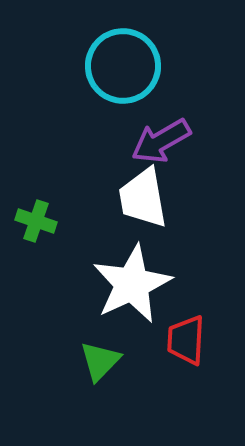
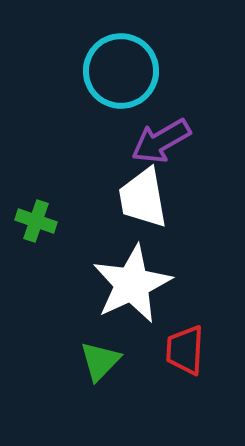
cyan circle: moved 2 px left, 5 px down
red trapezoid: moved 1 px left, 10 px down
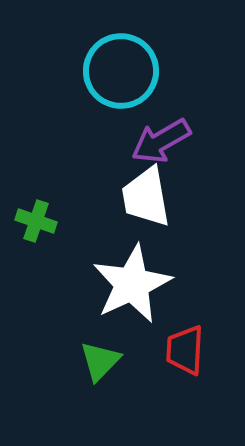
white trapezoid: moved 3 px right, 1 px up
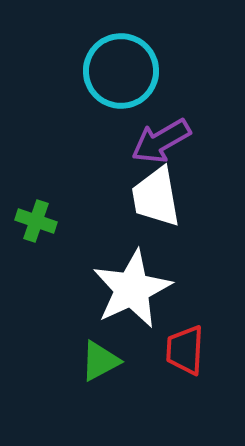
white trapezoid: moved 10 px right
white star: moved 5 px down
green triangle: rotated 18 degrees clockwise
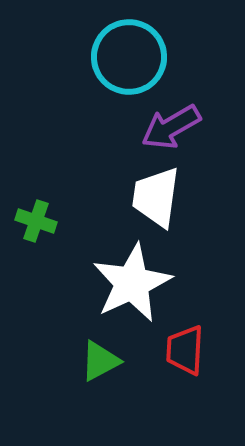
cyan circle: moved 8 px right, 14 px up
purple arrow: moved 10 px right, 14 px up
white trapezoid: rotated 18 degrees clockwise
white star: moved 6 px up
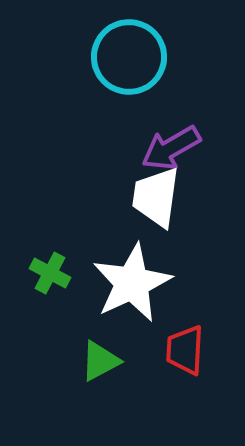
purple arrow: moved 21 px down
green cross: moved 14 px right, 52 px down; rotated 9 degrees clockwise
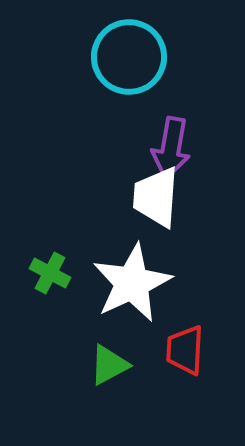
purple arrow: rotated 50 degrees counterclockwise
white trapezoid: rotated 4 degrees counterclockwise
green triangle: moved 9 px right, 4 px down
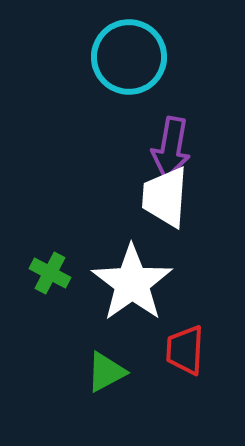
white trapezoid: moved 9 px right
white star: rotated 10 degrees counterclockwise
green triangle: moved 3 px left, 7 px down
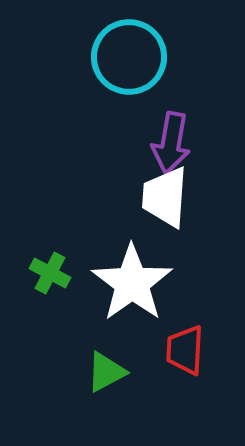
purple arrow: moved 5 px up
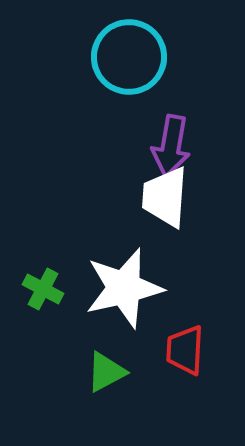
purple arrow: moved 3 px down
green cross: moved 7 px left, 16 px down
white star: moved 8 px left, 5 px down; rotated 22 degrees clockwise
